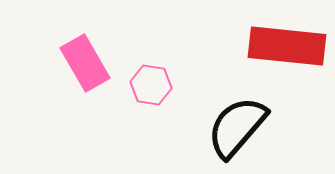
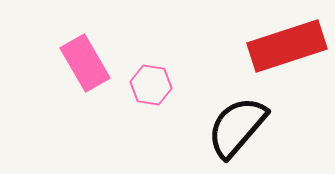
red rectangle: rotated 24 degrees counterclockwise
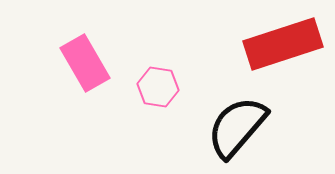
red rectangle: moved 4 px left, 2 px up
pink hexagon: moved 7 px right, 2 px down
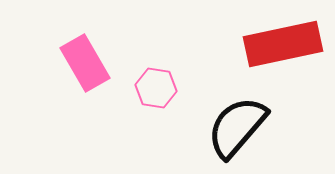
red rectangle: rotated 6 degrees clockwise
pink hexagon: moved 2 px left, 1 px down
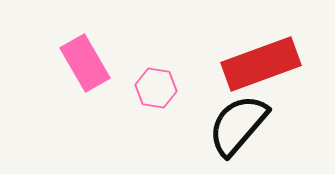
red rectangle: moved 22 px left, 20 px down; rotated 8 degrees counterclockwise
black semicircle: moved 1 px right, 2 px up
